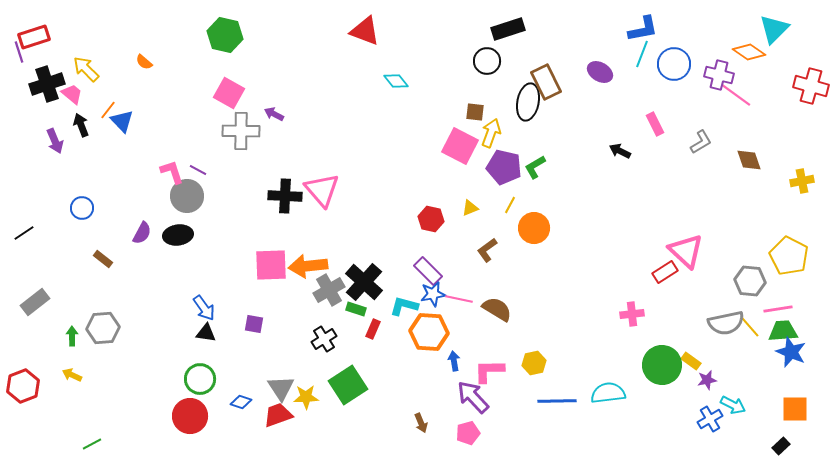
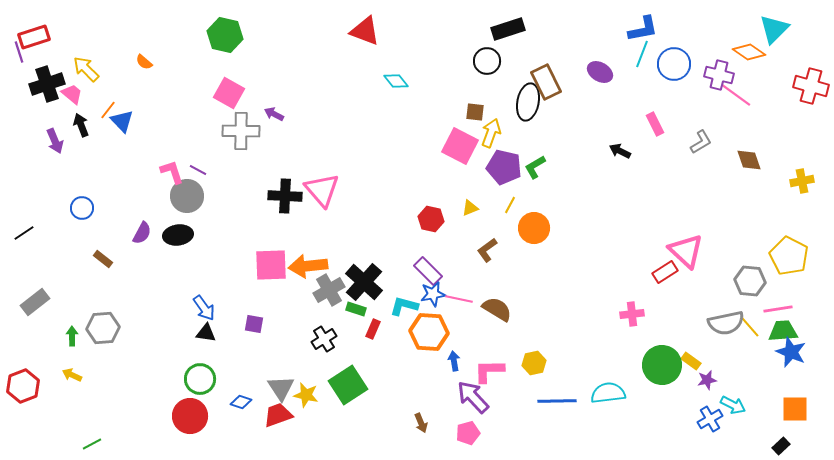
yellow star at (306, 397): moved 2 px up; rotated 15 degrees clockwise
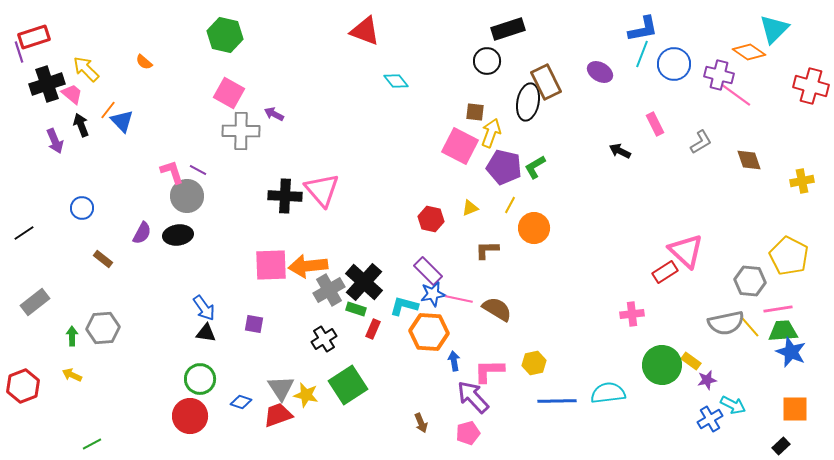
brown L-shape at (487, 250): rotated 35 degrees clockwise
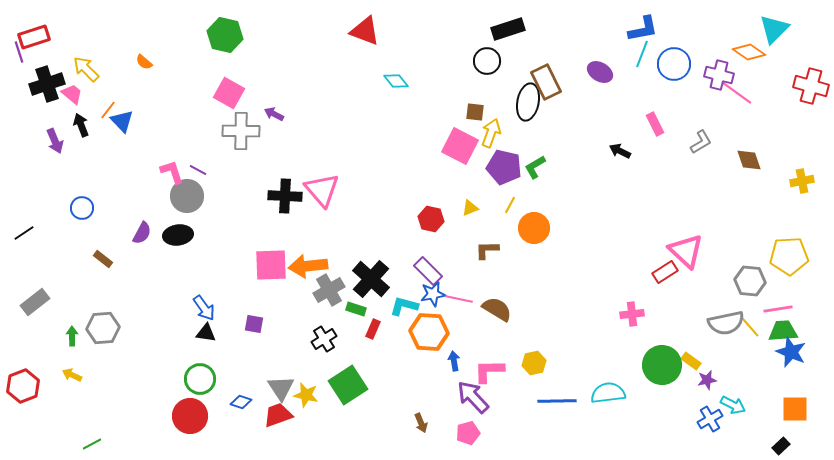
pink line at (736, 95): moved 1 px right, 2 px up
yellow pentagon at (789, 256): rotated 30 degrees counterclockwise
black cross at (364, 282): moved 7 px right, 3 px up
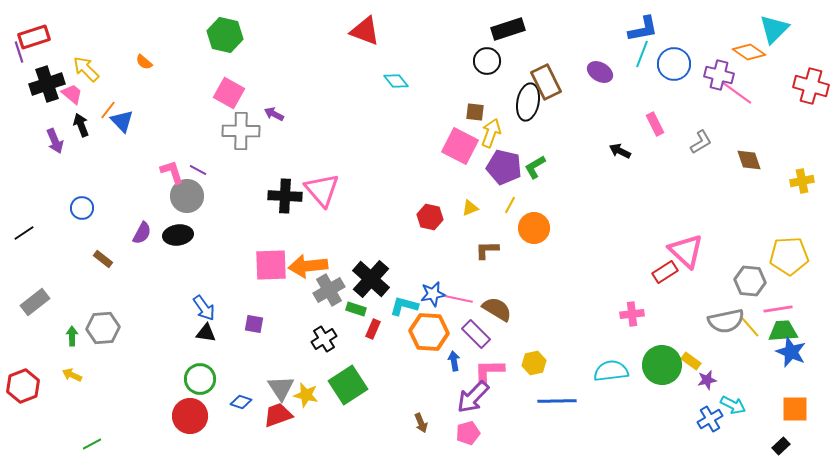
red hexagon at (431, 219): moved 1 px left, 2 px up
purple rectangle at (428, 271): moved 48 px right, 63 px down
gray semicircle at (726, 323): moved 2 px up
cyan semicircle at (608, 393): moved 3 px right, 22 px up
purple arrow at (473, 397): rotated 93 degrees counterclockwise
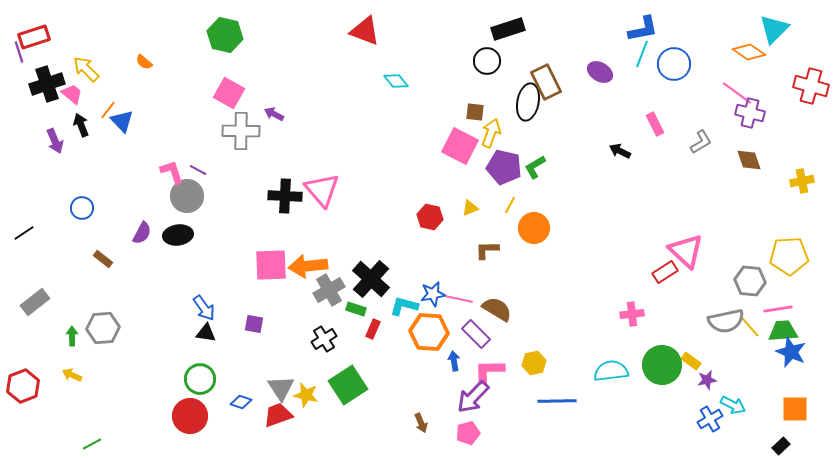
purple cross at (719, 75): moved 31 px right, 38 px down
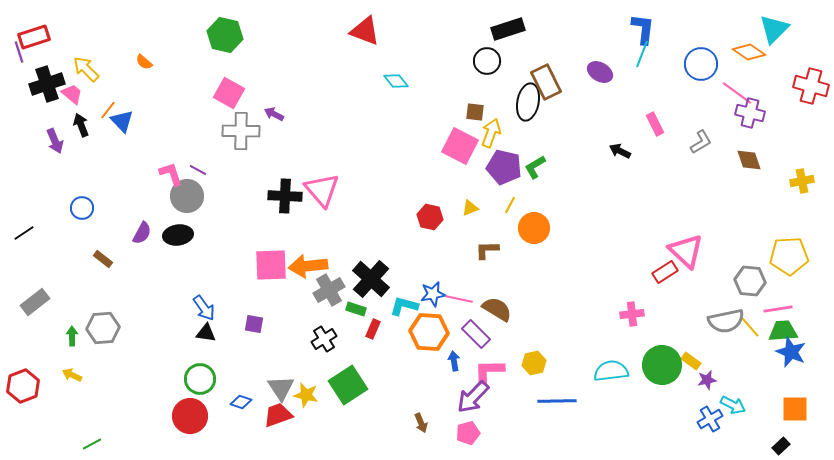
blue L-shape at (643, 29): rotated 72 degrees counterclockwise
blue circle at (674, 64): moved 27 px right
pink L-shape at (172, 172): moved 1 px left, 2 px down
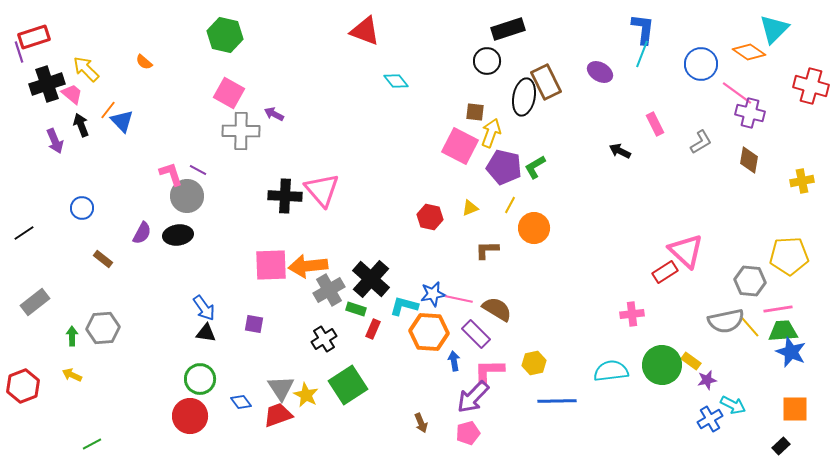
black ellipse at (528, 102): moved 4 px left, 5 px up
brown diamond at (749, 160): rotated 28 degrees clockwise
yellow star at (306, 395): rotated 15 degrees clockwise
blue diamond at (241, 402): rotated 35 degrees clockwise
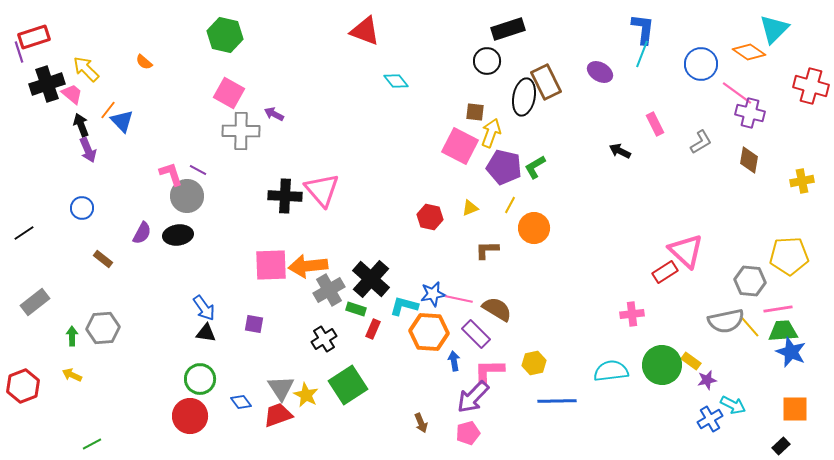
purple arrow at (55, 141): moved 33 px right, 9 px down
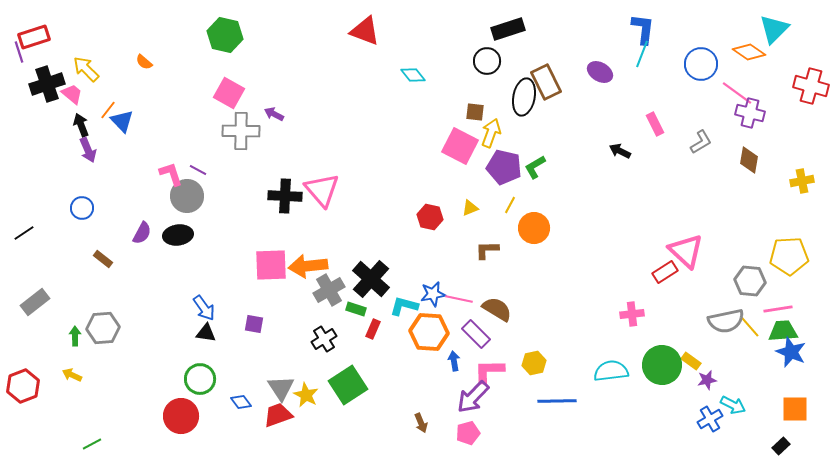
cyan diamond at (396, 81): moved 17 px right, 6 px up
green arrow at (72, 336): moved 3 px right
red circle at (190, 416): moved 9 px left
